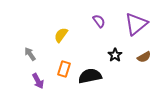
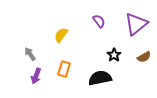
black star: moved 1 px left
black semicircle: moved 10 px right, 2 px down
purple arrow: moved 2 px left, 5 px up; rotated 49 degrees clockwise
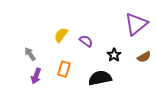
purple semicircle: moved 13 px left, 20 px down; rotated 16 degrees counterclockwise
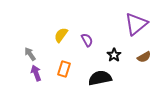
purple semicircle: moved 1 px right, 1 px up; rotated 24 degrees clockwise
purple arrow: moved 3 px up; rotated 140 degrees clockwise
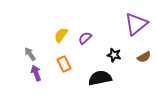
purple semicircle: moved 2 px left, 2 px up; rotated 104 degrees counterclockwise
black star: rotated 24 degrees counterclockwise
orange rectangle: moved 5 px up; rotated 42 degrees counterclockwise
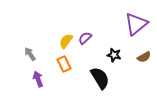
yellow semicircle: moved 5 px right, 6 px down
purple arrow: moved 2 px right, 6 px down
black semicircle: rotated 70 degrees clockwise
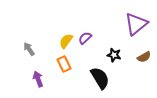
gray arrow: moved 1 px left, 5 px up
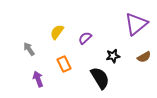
yellow semicircle: moved 9 px left, 9 px up
black star: moved 1 px left, 1 px down; rotated 24 degrees counterclockwise
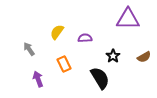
purple triangle: moved 8 px left, 5 px up; rotated 40 degrees clockwise
purple semicircle: rotated 40 degrees clockwise
black star: rotated 24 degrees counterclockwise
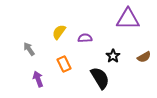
yellow semicircle: moved 2 px right
